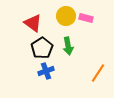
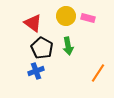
pink rectangle: moved 2 px right
black pentagon: rotated 10 degrees counterclockwise
blue cross: moved 10 px left
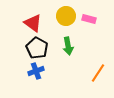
pink rectangle: moved 1 px right, 1 px down
black pentagon: moved 5 px left
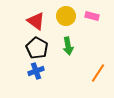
pink rectangle: moved 3 px right, 3 px up
red triangle: moved 3 px right, 2 px up
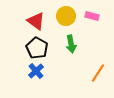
green arrow: moved 3 px right, 2 px up
blue cross: rotated 21 degrees counterclockwise
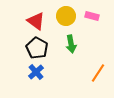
blue cross: moved 1 px down
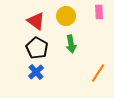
pink rectangle: moved 7 px right, 4 px up; rotated 72 degrees clockwise
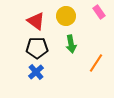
pink rectangle: rotated 32 degrees counterclockwise
black pentagon: rotated 30 degrees counterclockwise
orange line: moved 2 px left, 10 px up
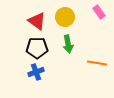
yellow circle: moved 1 px left, 1 px down
red triangle: moved 1 px right
green arrow: moved 3 px left
orange line: moved 1 px right; rotated 66 degrees clockwise
blue cross: rotated 21 degrees clockwise
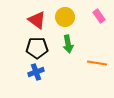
pink rectangle: moved 4 px down
red triangle: moved 1 px up
